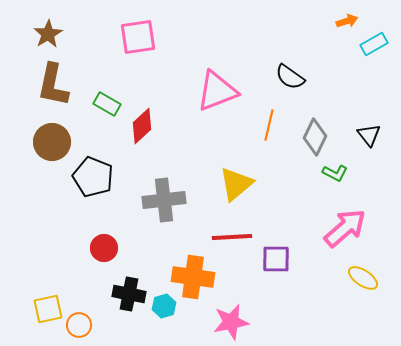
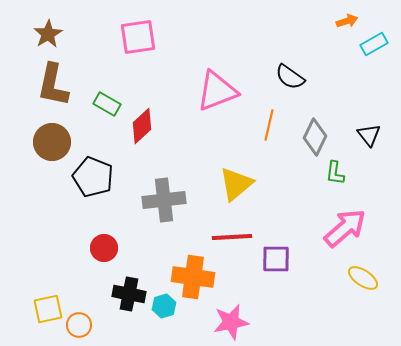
green L-shape: rotated 70 degrees clockwise
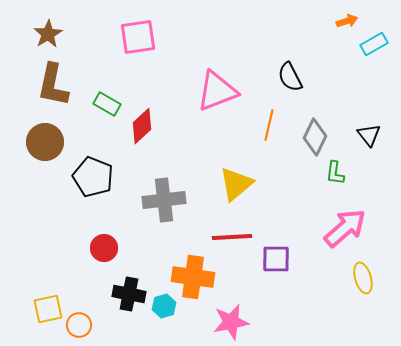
black semicircle: rotated 28 degrees clockwise
brown circle: moved 7 px left
yellow ellipse: rotated 40 degrees clockwise
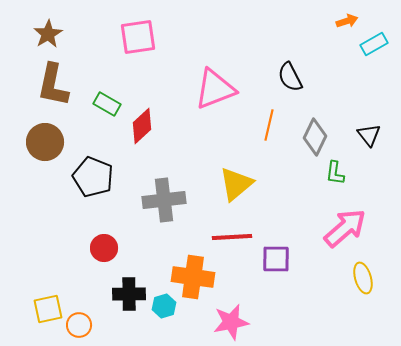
pink triangle: moved 2 px left, 2 px up
black cross: rotated 12 degrees counterclockwise
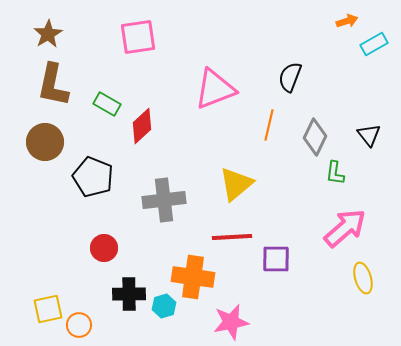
black semicircle: rotated 48 degrees clockwise
